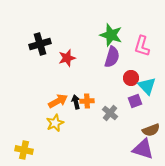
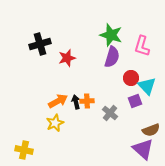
purple triangle: rotated 25 degrees clockwise
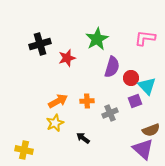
green star: moved 14 px left, 4 px down; rotated 25 degrees clockwise
pink L-shape: moved 3 px right, 8 px up; rotated 80 degrees clockwise
purple semicircle: moved 10 px down
black arrow: moved 7 px right, 36 px down; rotated 40 degrees counterclockwise
gray cross: rotated 28 degrees clockwise
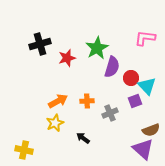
green star: moved 9 px down
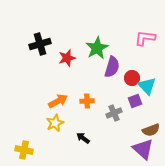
red circle: moved 1 px right
gray cross: moved 4 px right
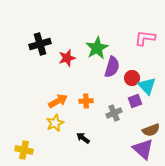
orange cross: moved 1 px left
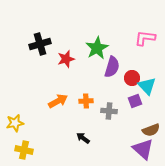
red star: moved 1 px left, 1 px down
gray cross: moved 5 px left, 2 px up; rotated 28 degrees clockwise
yellow star: moved 40 px left; rotated 12 degrees clockwise
